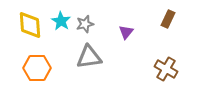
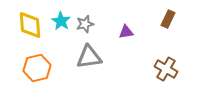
purple triangle: rotated 42 degrees clockwise
orange hexagon: rotated 12 degrees counterclockwise
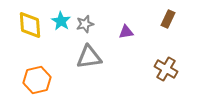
orange hexagon: moved 12 px down
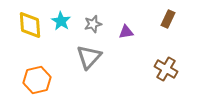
gray star: moved 8 px right
gray triangle: rotated 40 degrees counterclockwise
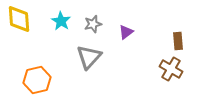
brown rectangle: moved 10 px right, 22 px down; rotated 30 degrees counterclockwise
yellow diamond: moved 11 px left, 6 px up
purple triangle: rotated 28 degrees counterclockwise
brown cross: moved 5 px right
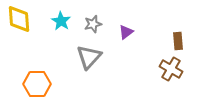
orange hexagon: moved 4 px down; rotated 12 degrees clockwise
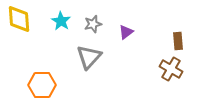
orange hexagon: moved 5 px right, 1 px down
